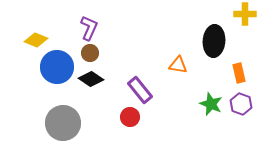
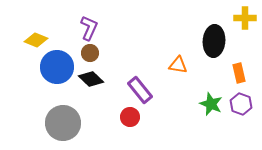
yellow cross: moved 4 px down
black diamond: rotated 10 degrees clockwise
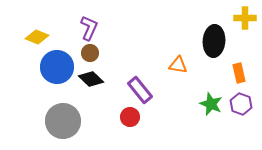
yellow diamond: moved 1 px right, 3 px up
gray circle: moved 2 px up
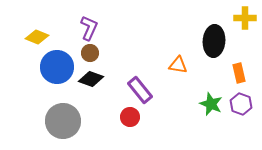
black diamond: rotated 25 degrees counterclockwise
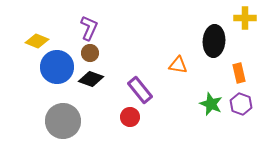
yellow diamond: moved 4 px down
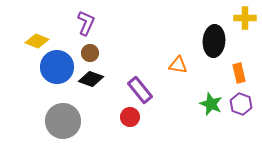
purple L-shape: moved 3 px left, 5 px up
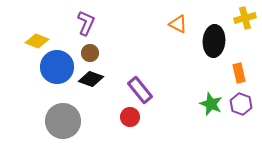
yellow cross: rotated 15 degrees counterclockwise
orange triangle: moved 41 px up; rotated 18 degrees clockwise
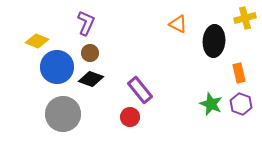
gray circle: moved 7 px up
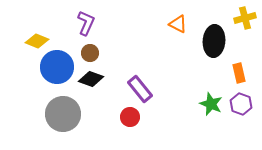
purple rectangle: moved 1 px up
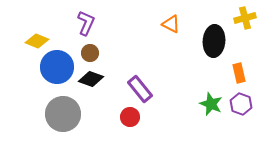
orange triangle: moved 7 px left
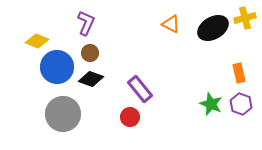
black ellipse: moved 1 px left, 13 px up; rotated 56 degrees clockwise
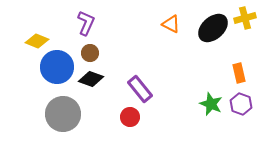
black ellipse: rotated 12 degrees counterclockwise
